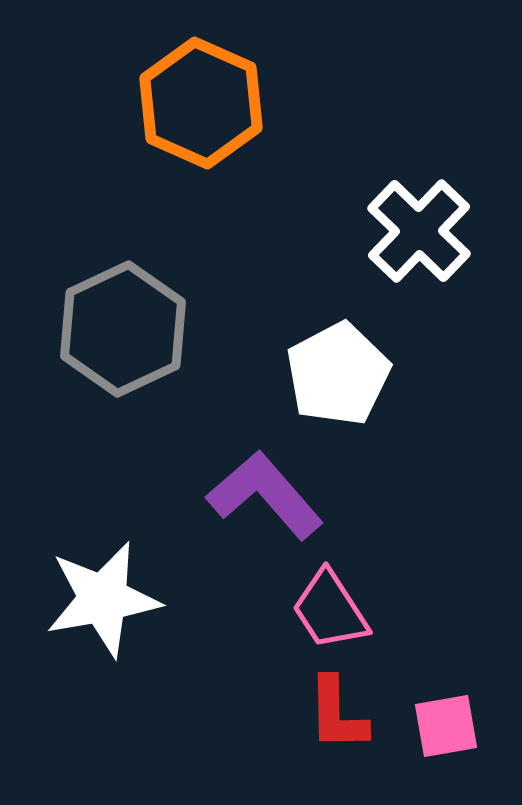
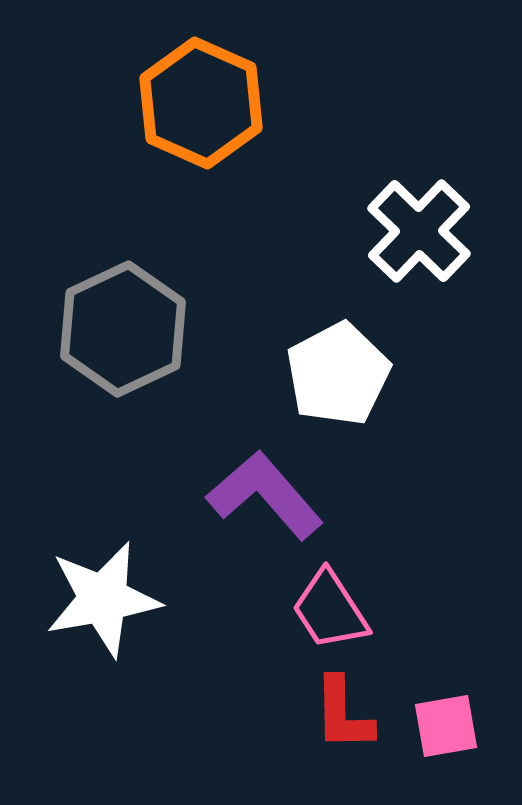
red L-shape: moved 6 px right
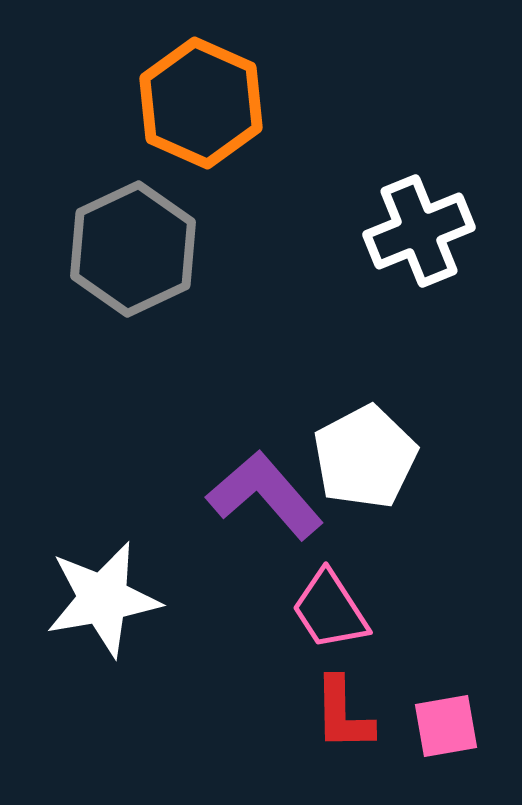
white cross: rotated 24 degrees clockwise
gray hexagon: moved 10 px right, 80 px up
white pentagon: moved 27 px right, 83 px down
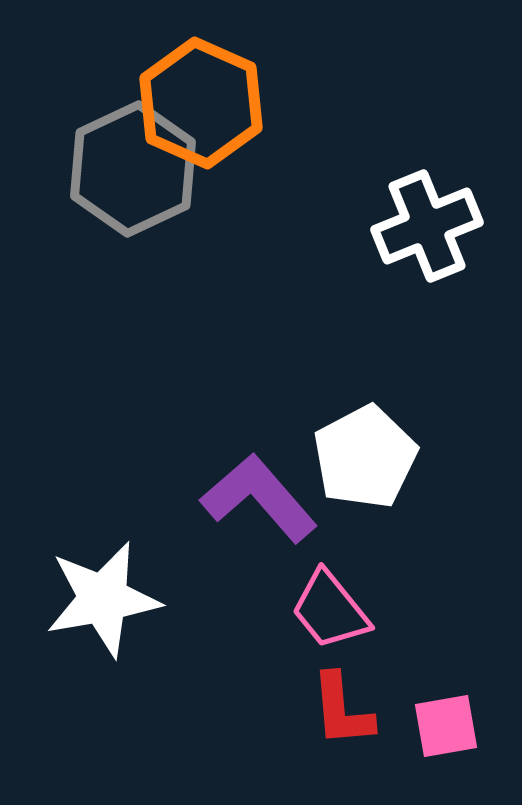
white cross: moved 8 px right, 5 px up
gray hexagon: moved 80 px up
purple L-shape: moved 6 px left, 3 px down
pink trapezoid: rotated 6 degrees counterclockwise
red L-shape: moved 1 px left, 4 px up; rotated 4 degrees counterclockwise
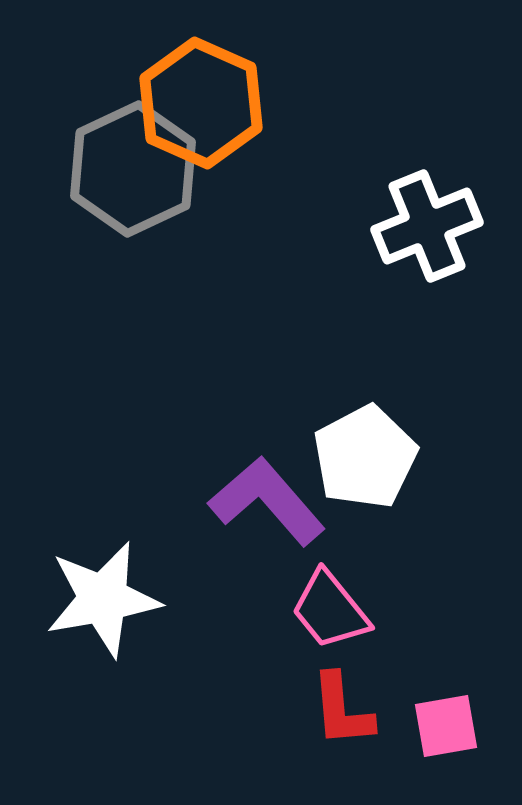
purple L-shape: moved 8 px right, 3 px down
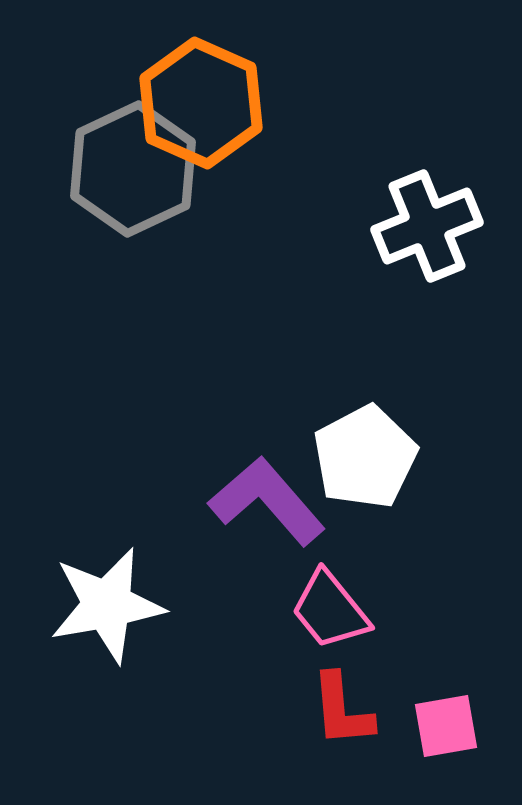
white star: moved 4 px right, 6 px down
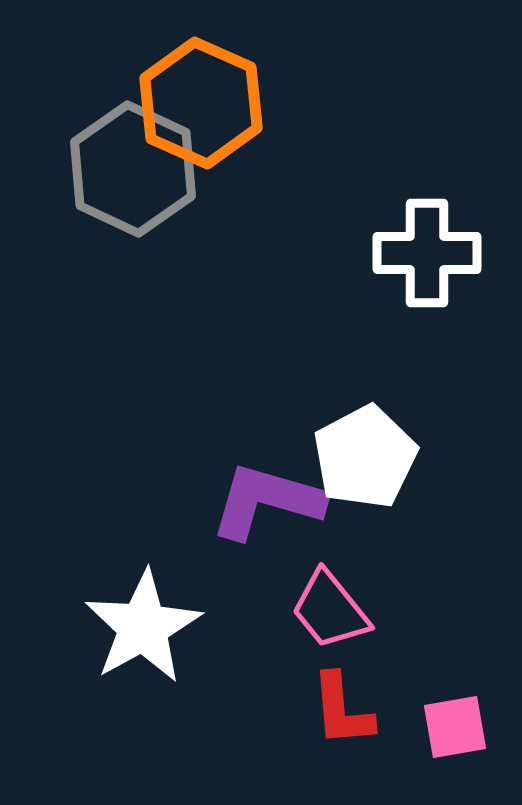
gray hexagon: rotated 10 degrees counterclockwise
white cross: moved 27 px down; rotated 22 degrees clockwise
purple L-shape: rotated 33 degrees counterclockwise
white star: moved 36 px right, 22 px down; rotated 19 degrees counterclockwise
pink square: moved 9 px right, 1 px down
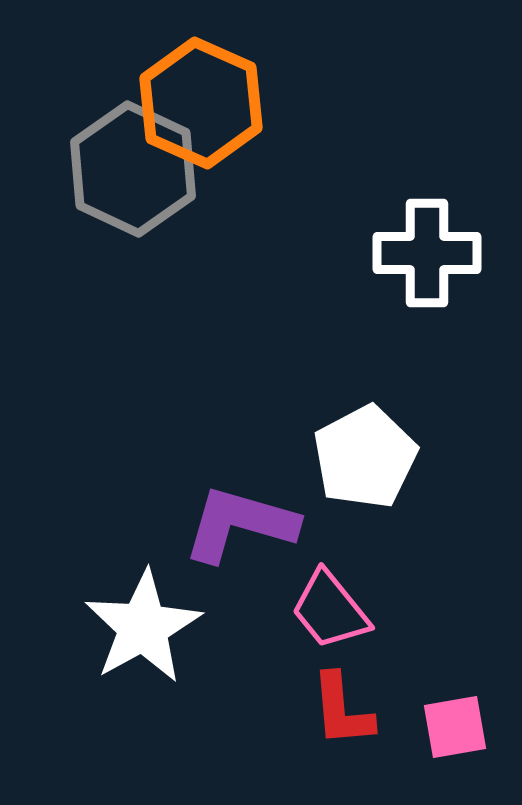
purple L-shape: moved 27 px left, 23 px down
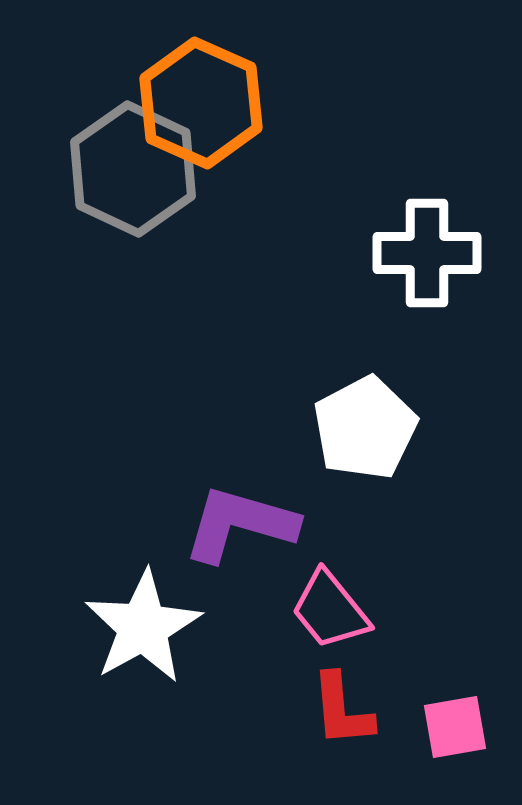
white pentagon: moved 29 px up
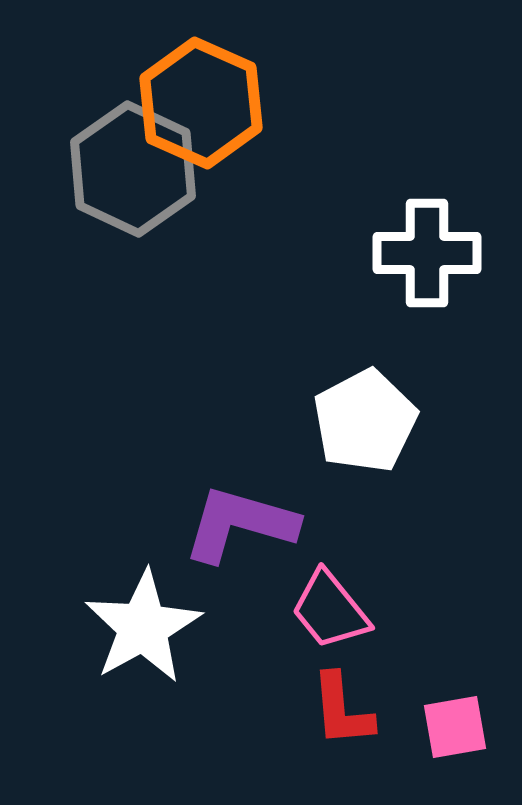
white pentagon: moved 7 px up
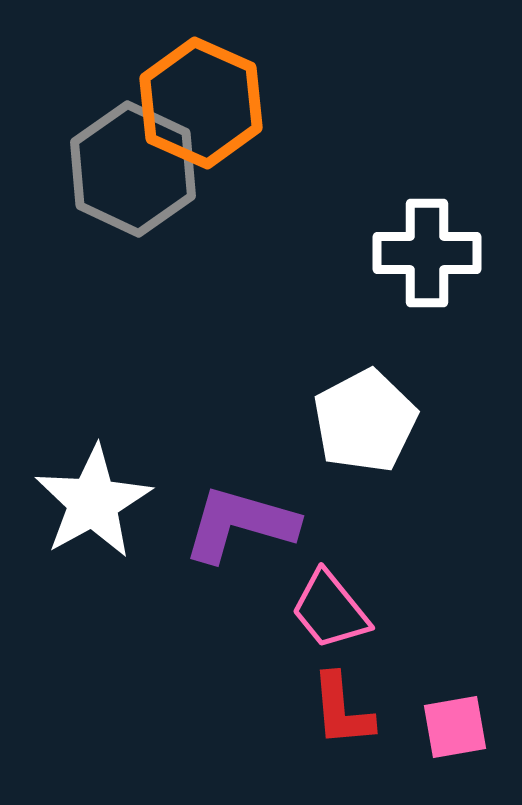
white star: moved 50 px left, 125 px up
